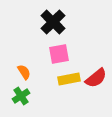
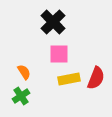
pink square: rotated 10 degrees clockwise
red semicircle: rotated 30 degrees counterclockwise
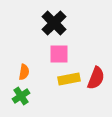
black cross: moved 1 px right, 1 px down
orange semicircle: rotated 42 degrees clockwise
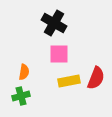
black cross: rotated 15 degrees counterclockwise
yellow rectangle: moved 2 px down
green cross: rotated 18 degrees clockwise
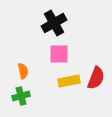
black cross: rotated 30 degrees clockwise
orange semicircle: moved 1 px left, 1 px up; rotated 21 degrees counterclockwise
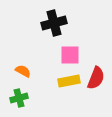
black cross: rotated 15 degrees clockwise
pink square: moved 11 px right, 1 px down
orange semicircle: rotated 49 degrees counterclockwise
green cross: moved 2 px left, 2 px down
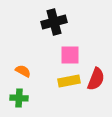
black cross: moved 1 px up
red semicircle: moved 1 px down
green cross: rotated 18 degrees clockwise
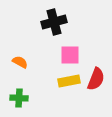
orange semicircle: moved 3 px left, 9 px up
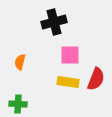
orange semicircle: rotated 105 degrees counterclockwise
yellow rectangle: moved 1 px left, 1 px down; rotated 20 degrees clockwise
green cross: moved 1 px left, 6 px down
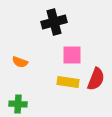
pink square: moved 2 px right
orange semicircle: rotated 84 degrees counterclockwise
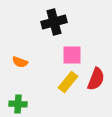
yellow rectangle: rotated 60 degrees counterclockwise
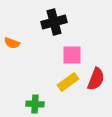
orange semicircle: moved 8 px left, 19 px up
yellow rectangle: rotated 15 degrees clockwise
green cross: moved 17 px right
